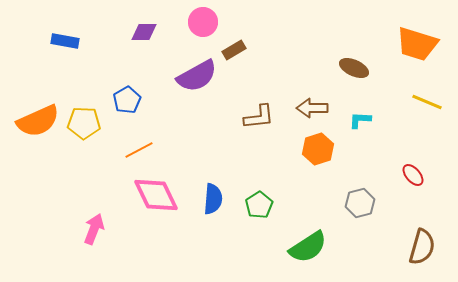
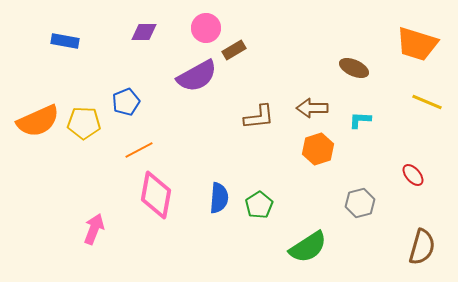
pink circle: moved 3 px right, 6 px down
blue pentagon: moved 1 px left, 2 px down; rotated 8 degrees clockwise
pink diamond: rotated 36 degrees clockwise
blue semicircle: moved 6 px right, 1 px up
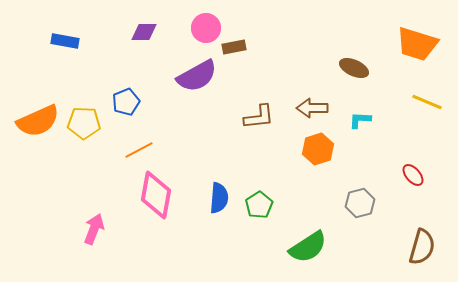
brown rectangle: moved 3 px up; rotated 20 degrees clockwise
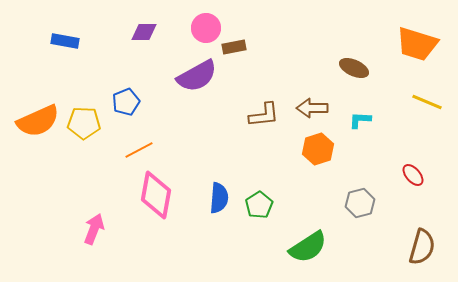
brown L-shape: moved 5 px right, 2 px up
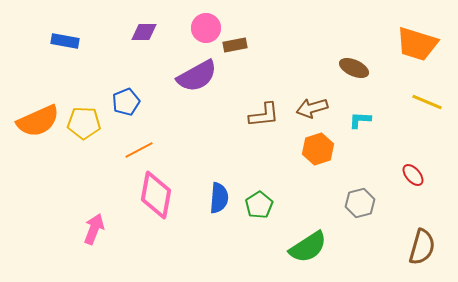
brown rectangle: moved 1 px right, 2 px up
brown arrow: rotated 16 degrees counterclockwise
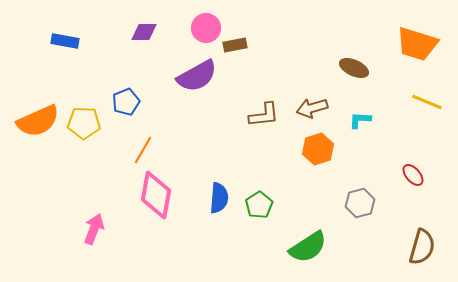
orange line: moved 4 px right; rotated 32 degrees counterclockwise
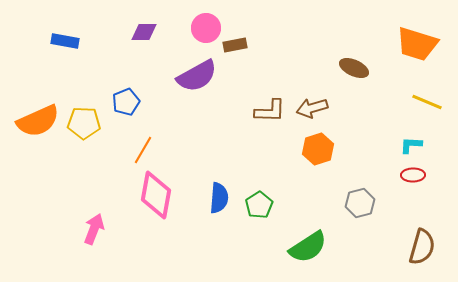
brown L-shape: moved 6 px right, 4 px up; rotated 8 degrees clockwise
cyan L-shape: moved 51 px right, 25 px down
red ellipse: rotated 50 degrees counterclockwise
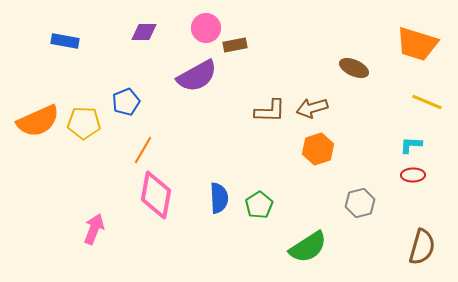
blue semicircle: rotated 8 degrees counterclockwise
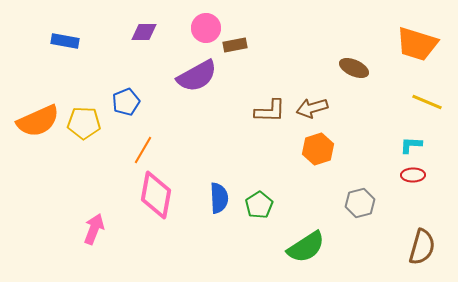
green semicircle: moved 2 px left
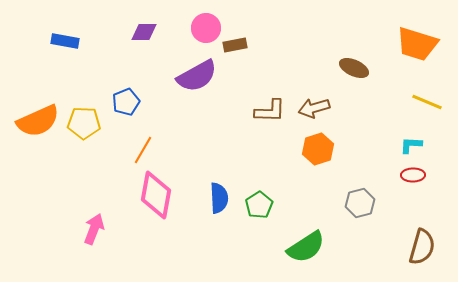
brown arrow: moved 2 px right
